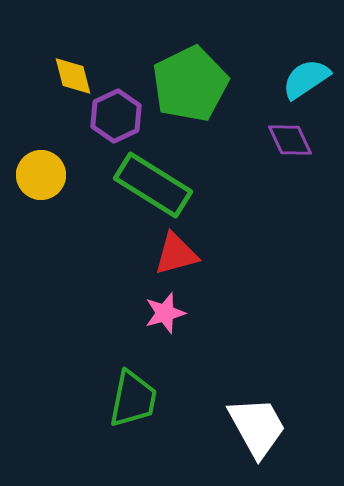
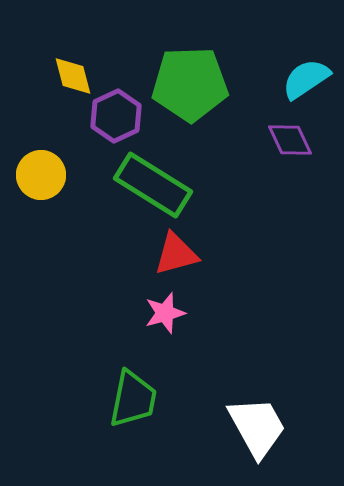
green pentagon: rotated 24 degrees clockwise
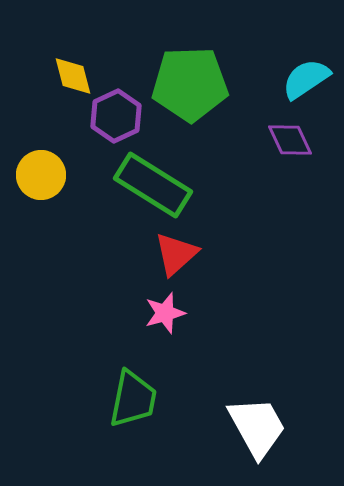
red triangle: rotated 27 degrees counterclockwise
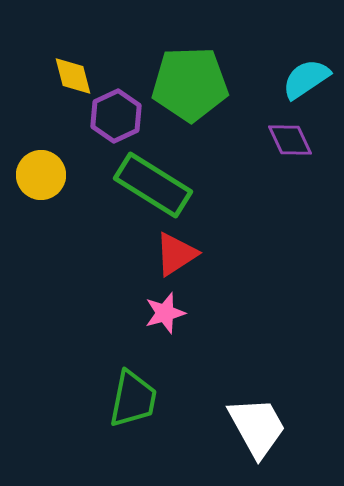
red triangle: rotated 9 degrees clockwise
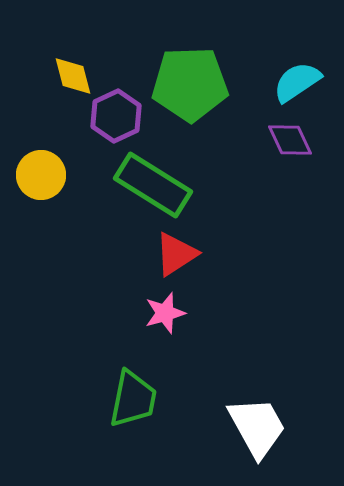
cyan semicircle: moved 9 px left, 3 px down
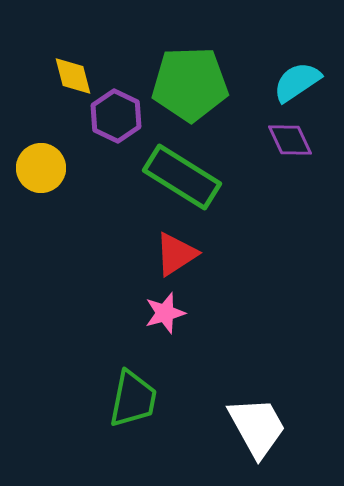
purple hexagon: rotated 9 degrees counterclockwise
yellow circle: moved 7 px up
green rectangle: moved 29 px right, 8 px up
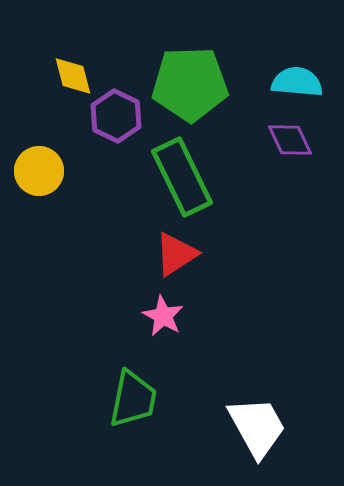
cyan semicircle: rotated 39 degrees clockwise
yellow circle: moved 2 px left, 3 px down
green rectangle: rotated 32 degrees clockwise
pink star: moved 2 px left, 3 px down; rotated 27 degrees counterclockwise
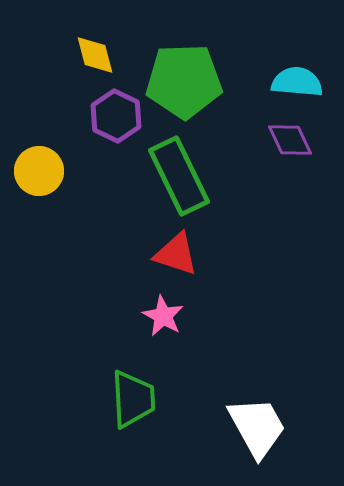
yellow diamond: moved 22 px right, 21 px up
green pentagon: moved 6 px left, 3 px up
green rectangle: moved 3 px left, 1 px up
red triangle: rotated 51 degrees clockwise
green trapezoid: rotated 14 degrees counterclockwise
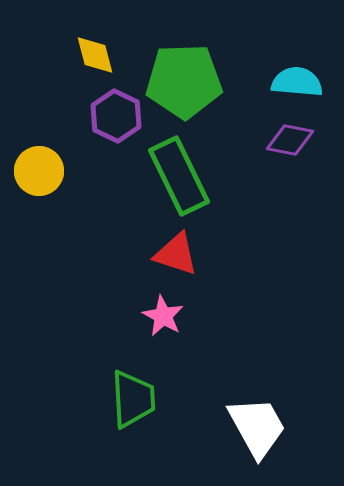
purple diamond: rotated 54 degrees counterclockwise
